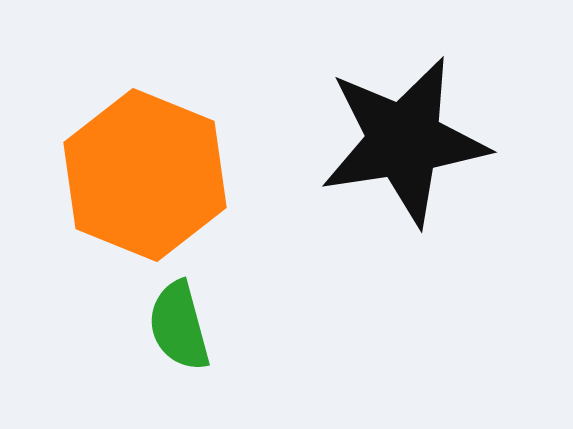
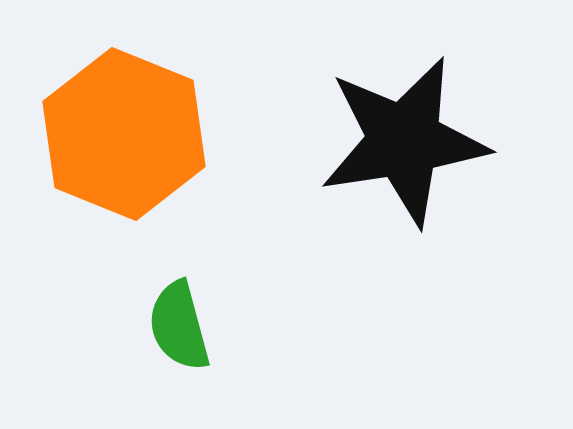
orange hexagon: moved 21 px left, 41 px up
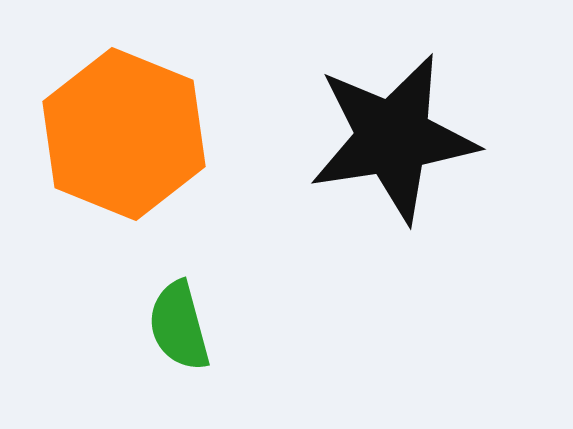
black star: moved 11 px left, 3 px up
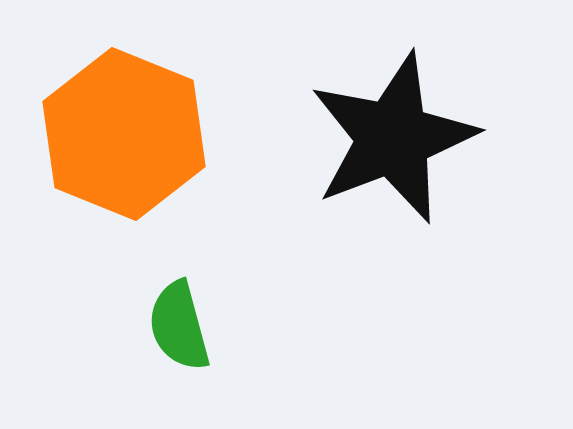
black star: rotated 12 degrees counterclockwise
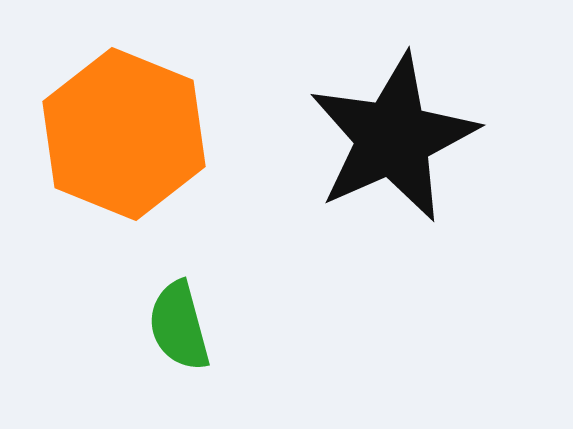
black star: rotated 3 degrees counterclockwise
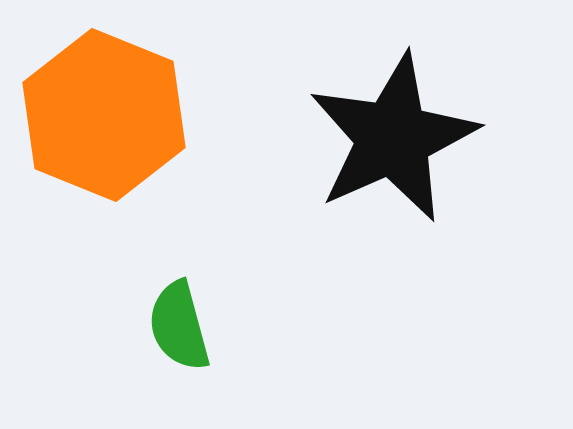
orange hexagon: moved 20 px left, 19 px up
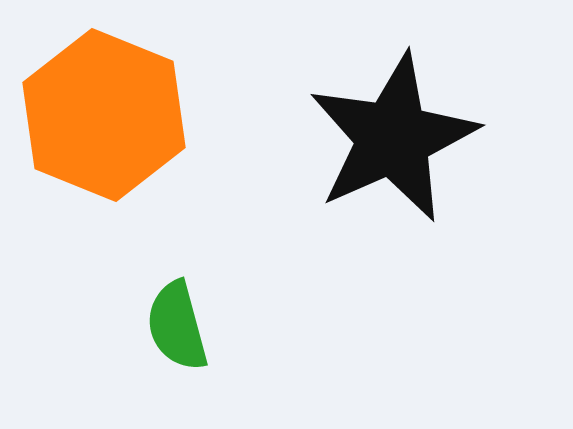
green semicircle: moved 2 px left
